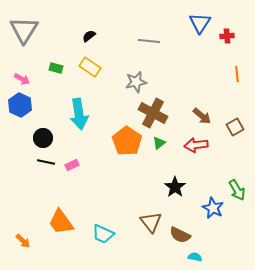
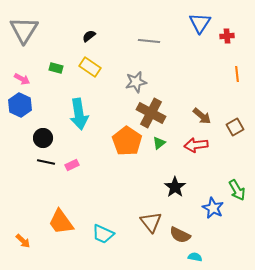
brown cross: moved 2 px left
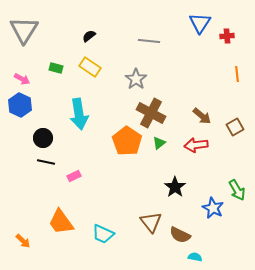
gray star: moved 3 px up; rotated 25 degrees counterclockwise
pink rectangle: moved 2 px right, 11 px down
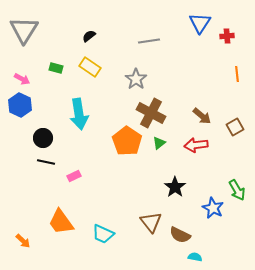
gray line: rotated 15 degrees counterclockwise
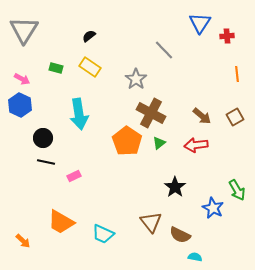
gray line: moved 15 px right, 9 px down; rotated 55 degrees clockwise
brown square: moved 10 px up
orange trapezoid: rotated 24 degrees counterclockwise
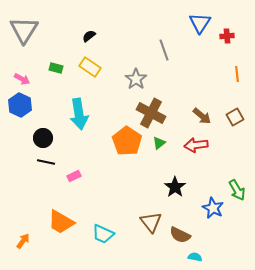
gray line: rotated 25 degrees clockwise
orange arrow: rotated 98 degrees counterclockwise
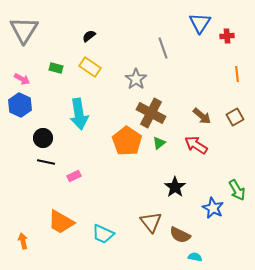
gray line: moved 1 px left, 2 px up
red arrow: rotated 40 degrees clockwise
orange arrow: rotated 49 degrees counterclockwise
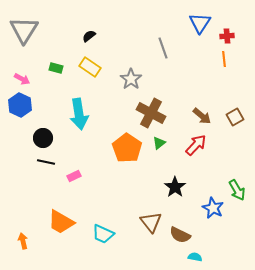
orange line: moved 13 px left, 15 px up
gray star: moved 5 px left
orange pentagon: moved 7 px down
red arrow: rotated 100 degrees clockwise
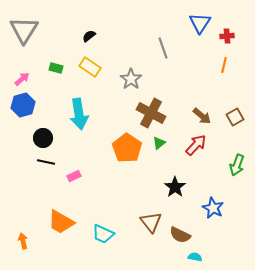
orange line: moved 6 px down; rotated 21 degrees clockwise
pink arrow: rotated 70 degrees counterclockwise
blue hexagon: moved 3 px right; rotated 20 degrees clockwise
green arrow: moved 25 px up; rotated 50 degrees clockwise
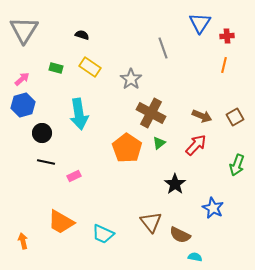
black semicircle: moved 7 px left, 1 px up; rotated 56 degrees clockwise
brown arrow: rotated 18 degrees counterclockwise
black circle: moved 1 px left, 5 px up
black star: moved 3 px up
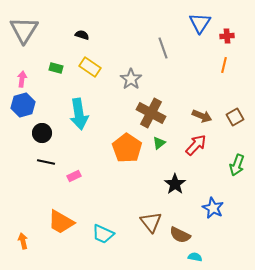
pink arrow: rotated 42 degrees counterclockwise
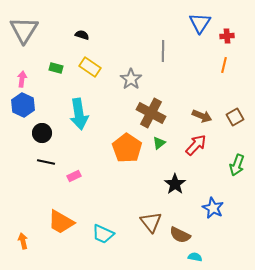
gray line: moved 3 px down; rotated 20 degrees clockwise
blue hexagon: rotated 20 degrees counterclockwise
